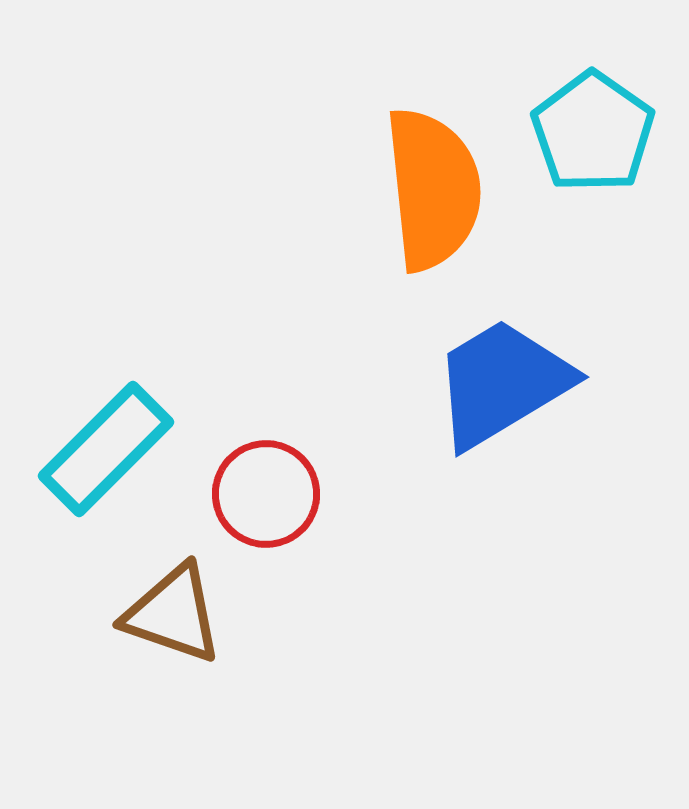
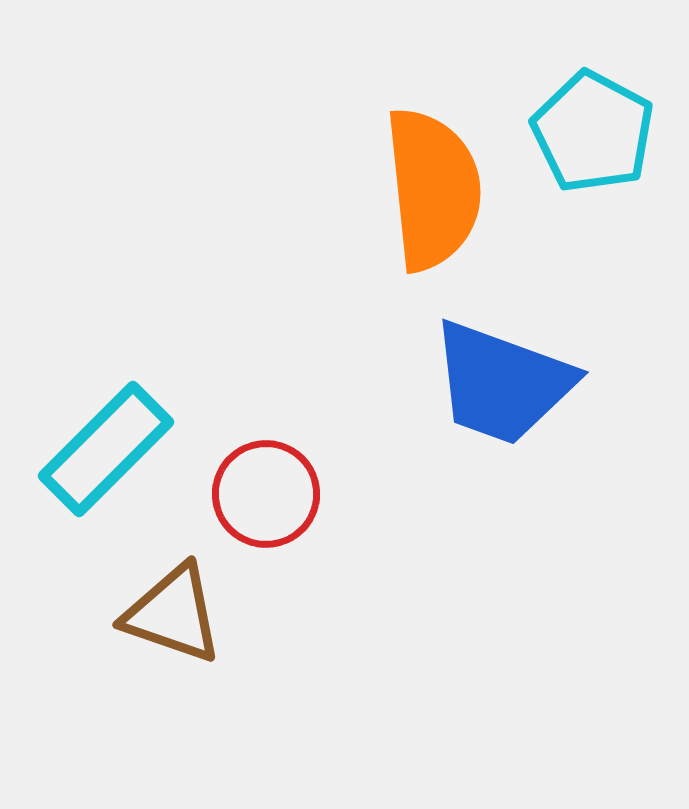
cyan pentagon: rotated 7 degrees counterclockwise
blue trapezoid: rotated 129 degrees counterclockwise
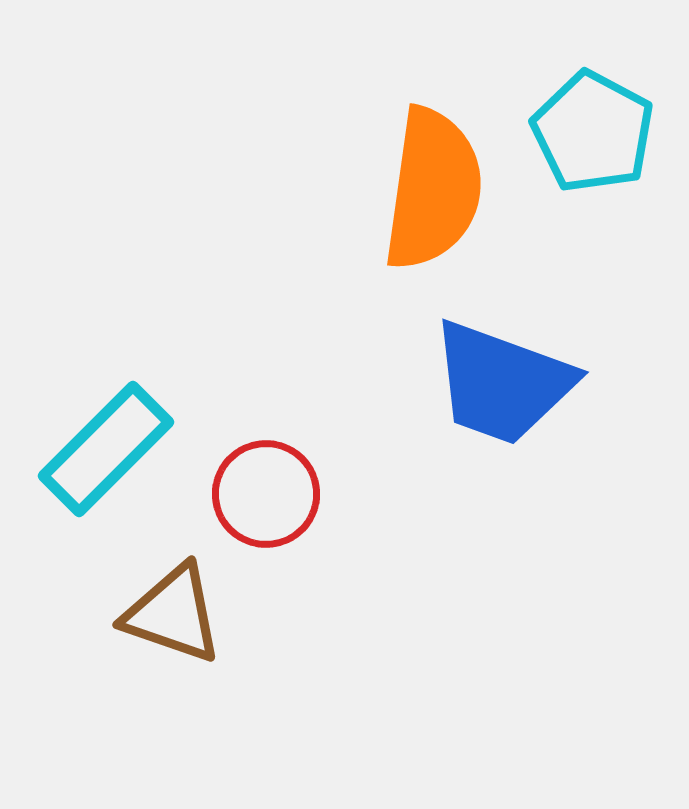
orange semicircle: rotated 14 degrees clockwise
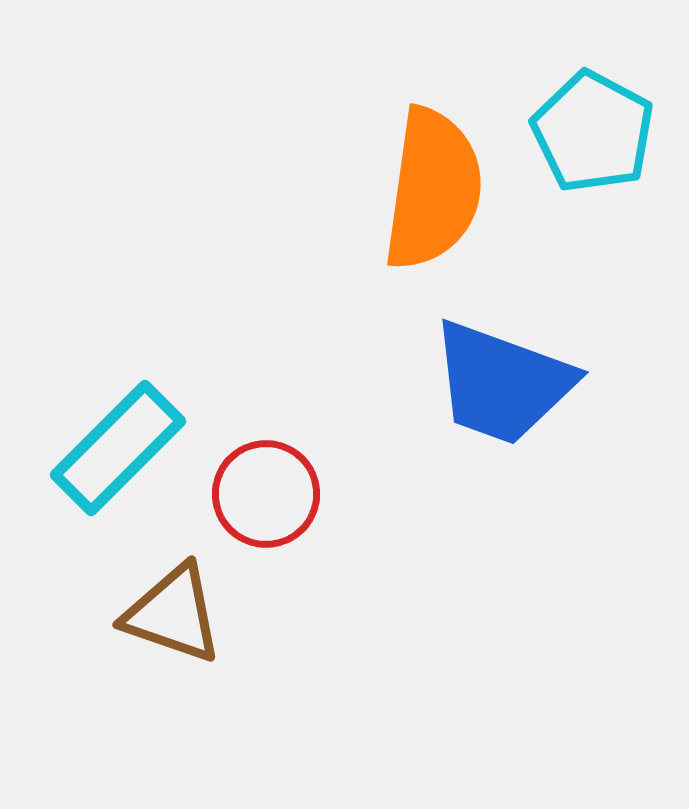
cyan rectangle: moved 12 px right, 1 px up
